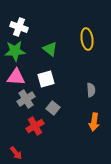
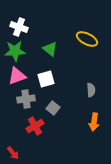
yellow ellipse: rotated 55 degrees counterclockwise
pink triangle: moved 1 px right, 1 px up; rotated 24 degrees counterclockwise
gray cross: rotated 24 degrees clockwise
red arrow: moved 3 px left
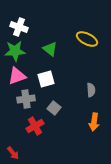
gray square: moved 1 px right
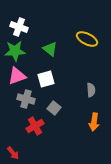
gray cross: rotated 24 degrees clockwise
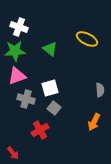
white square: moved 4 px right, 9 px down
gray semicircle: moved 9 px right
orange arrow: rotated 18 degrees clockwise
red cross: moved 5 px right, 4 px down
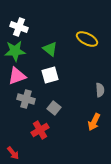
white square: moved 13 px up
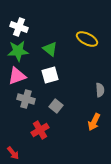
green star: moved 3 px right
gray square: moved 2 px right, 2 px up
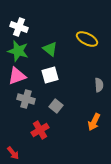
green star: rotated 20 degrees clockwise
gray semicircle: moved 1 px left, 5 px up
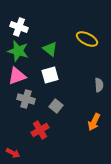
red arrow: rotated 24 degrees counterclockwise
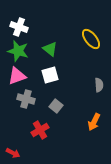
yellow ellipse: moved 4 px right; rotated 25 degrees clockwise
